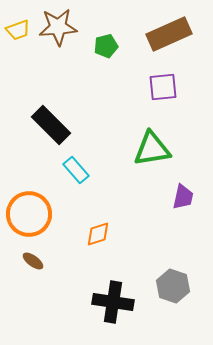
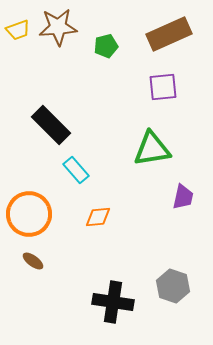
orange diamond: moved 17 px up; rotated 12 degrees clockwise
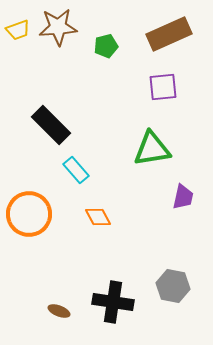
orange diamond: rotated 68 degrees clockwise
brown ellipse: moved 26 px right, 50 px down; rotated 15 degrees counterclockwise
gray hexagon: rotated 8 degrees counterclockwise
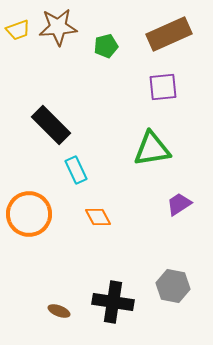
cyan rectangle: rotated 16 degrees clockwise
purple trapezoid: moved 4 px left, 7 px down; rotated 136 degrees counterclockwise
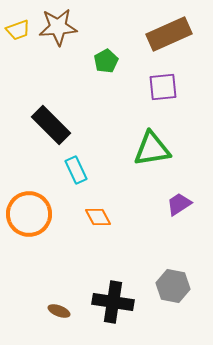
green pentagon: moved 15 px down; rotated 15 degrees counterclockwise
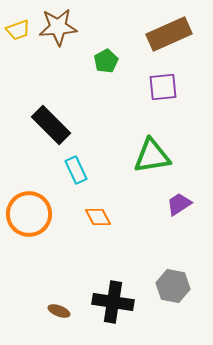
green triangle: moved 7 px down
